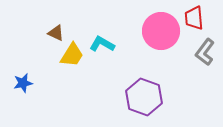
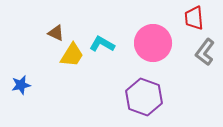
pink circle: moved 8 px left, 12 px down
blue star: moved 2 px left, 2 px down
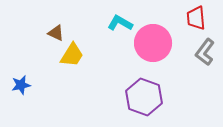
red trapezoid: moved 2 px right
cyan L-shape: moved 18 px right, 21 px up
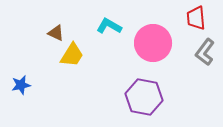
cyan L-shape: moved 11 px left, 3 px down
purple hexagon: rotated 9 degrees counterclockwise
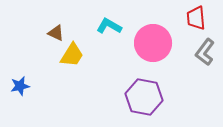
blue star: moved 1 px left, 1 px down
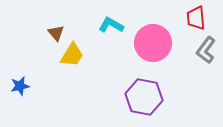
cyan L-shape: moved 2 px right, 1 px up
brown triangle: rotated 24 degrees clockwise
gray L-shape: moved 1 px right, 2 px up
